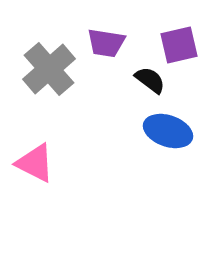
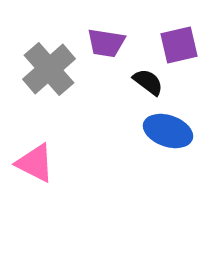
black semicircle: moved 2 px left, 2 px down
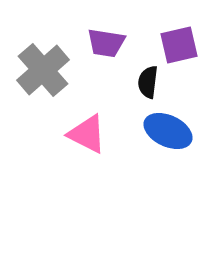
gray cross: moved 6 px left, 1 px down
black semicircle: rotated 120 degrees counterclockwise
blue ellipse: rotated 6 degrees clockwise
pink triangle: moved 52 px right, 29 px up
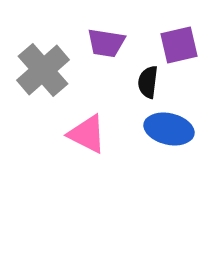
blue ellipse: moved 1 px right, 2 px up; rotated 12 degrees counterclockwise
